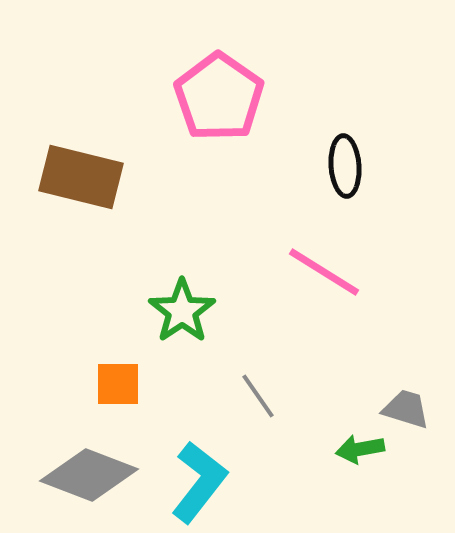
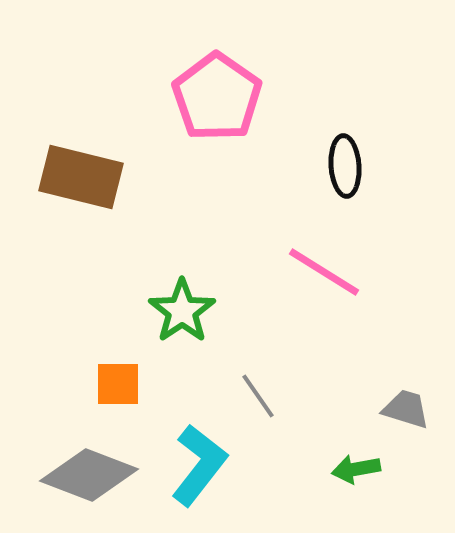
pink pentagon: moved 2 px left
green arrow: moved 4 px left, 20 px down
cyan L-shape: moved 17 px up
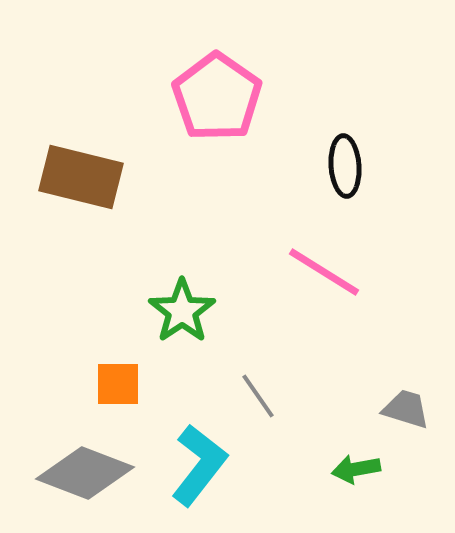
gray diamond: moved 4 px left, 2 px up
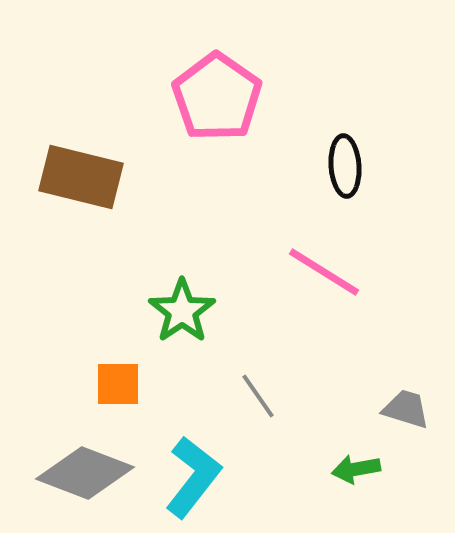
cyan L-shape: moved 6 px left, 12 px down
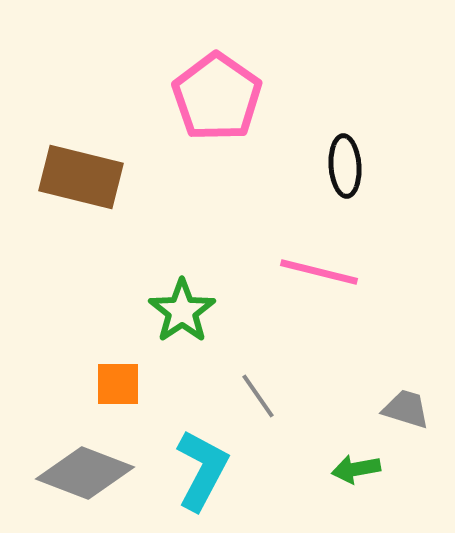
pink line: moved 5 px left; rotated 18 degrees counterclockwise
cyan L-shape: moved 9 px right, 7 px up; rotated 10 degrees counterclockwise
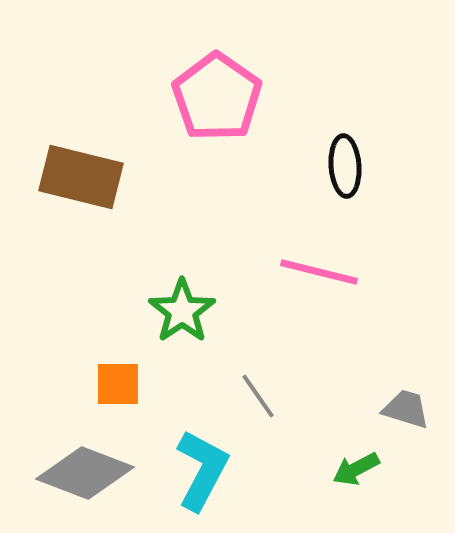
green arrow: rotated 18 degrees counterclockwise
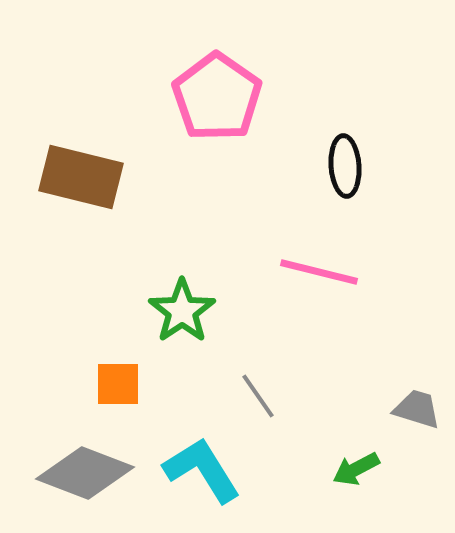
gray trapezoid: moved 11 px right
cyan L-shape: rotated 60 degrees counterclockwise
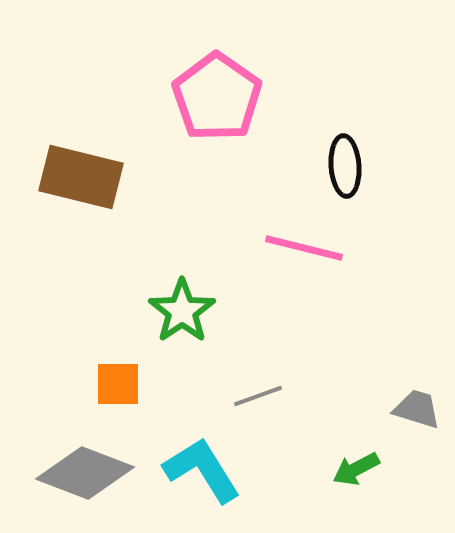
pink line: moved 15 px left, 24 px up
gray line: rotated 75 degrees counterclockwise
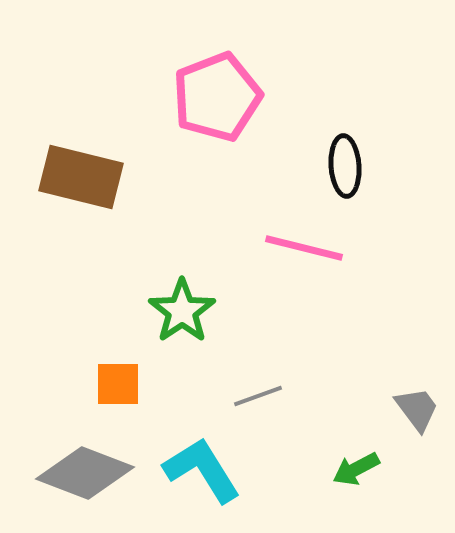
pink pentagon: rotated 16 degrees clockwise
gray trapezoid: rotated 36 degrees clockwise
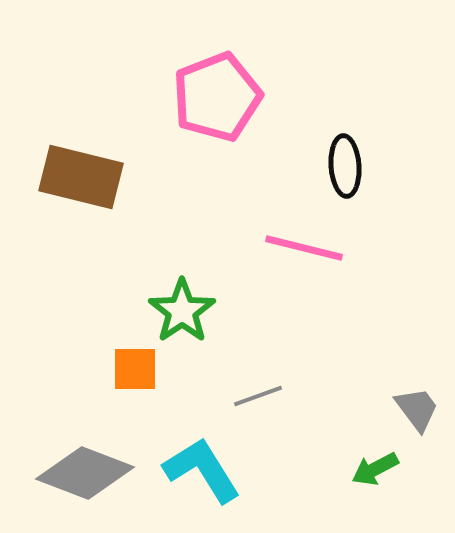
orange square: moved 17 px right, 15 px up
green arrow: moved 19 px right
